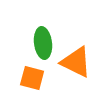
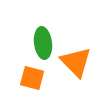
orange triangle: rotated 20 degrees clockwise
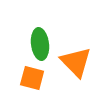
green ellipse: moved 3 px left, 1 px down
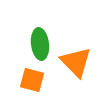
orange square: moved 2 px down
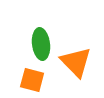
green ellipse: moved 1 px right
